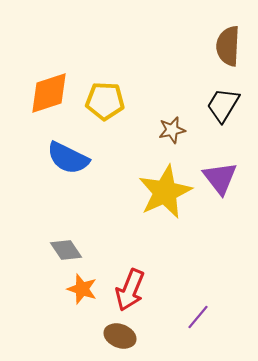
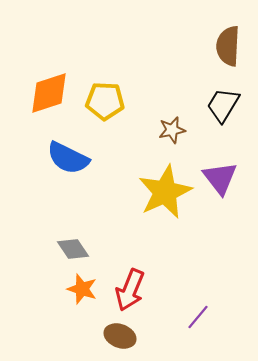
gray diamond: moved 7 px right, 1 px up
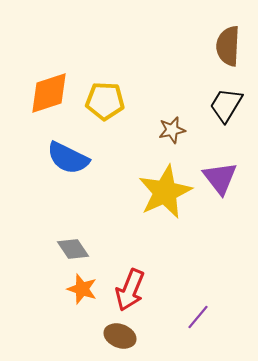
black trapezoid: moved 3 px right
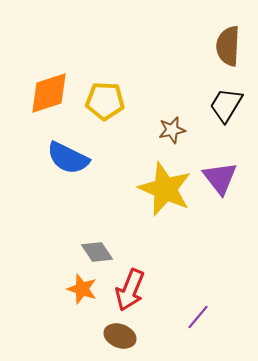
yellow star: moved 3 px up; rotated 24 degrees counterclockwise
gray diamond: moved 24 px right, 3 px down
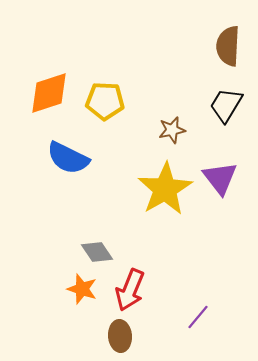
yellow star: rotated 18 degrees clockwise
brown ellipse: rotated 64 degrees clockwise
